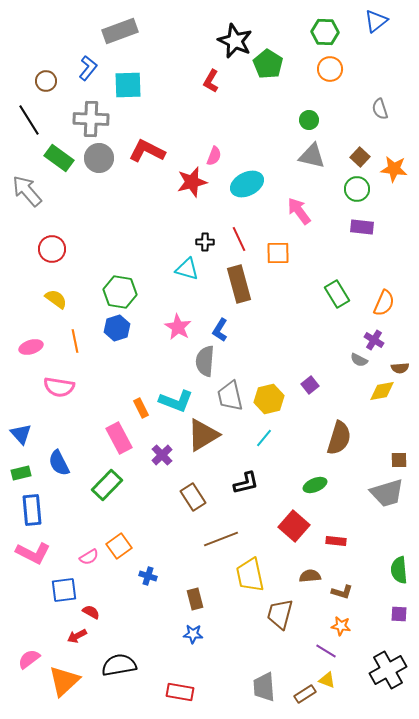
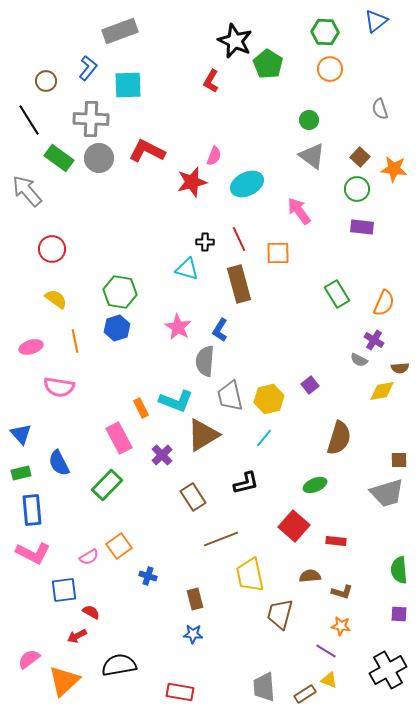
gray triangle at (312, 156): rotated 24 degrees clockwise
yellow triangle at (327, 680): moved 2 px right
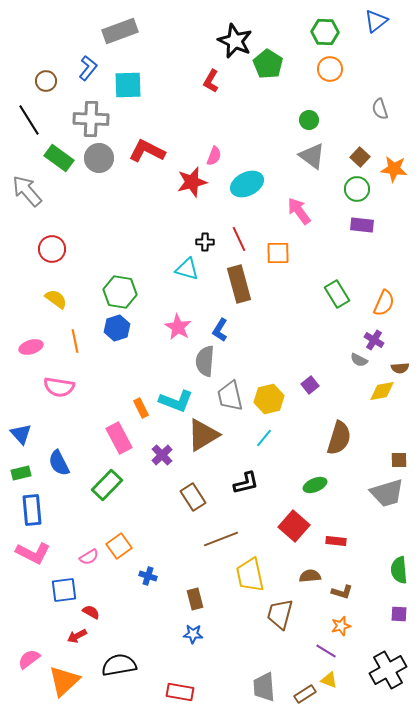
purple rectangle at (362, 227): moved 2 px up
orange star at (341, 626): rotated 24 degrees counterclockwise
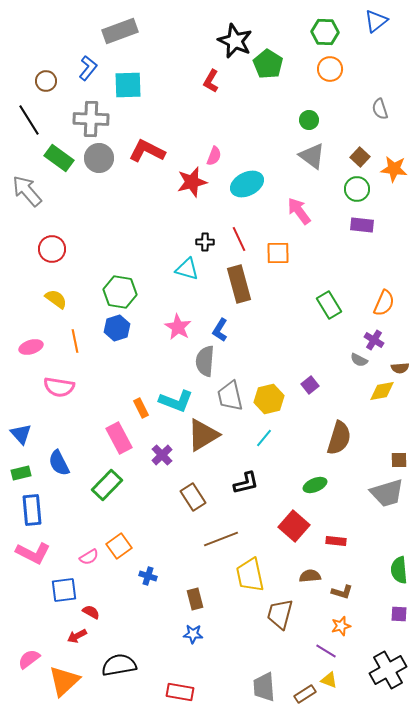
green rectangle at (337, 294): moved 8 px left, 11 px down
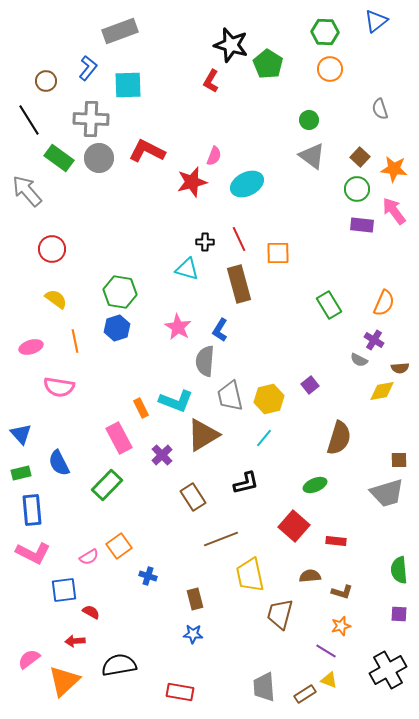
black star at (235, 41): moved 4 px left, 4 px down; rotated 8 degrees counterclockwise
pink arrow at (299, 211): moved 95 px right
red arrow at (77, 636): moved 2 px left, 5 px down; rotated 24 degrees clockwise
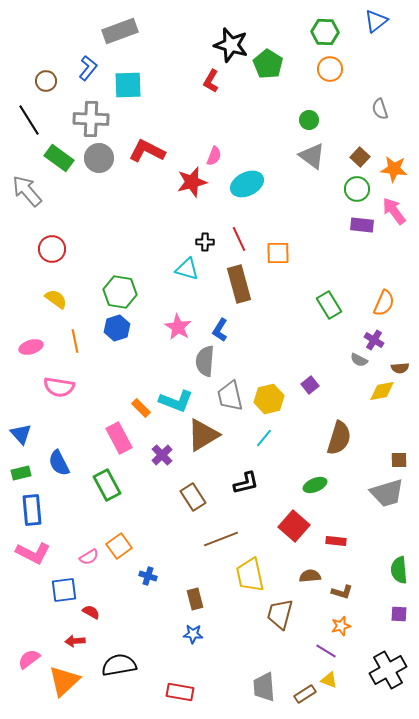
orange rectangle at (141, 408): rotated 18 degrees counterclockwise
green rectangle at (107, 485): rotated 72 degrees counterclockwise
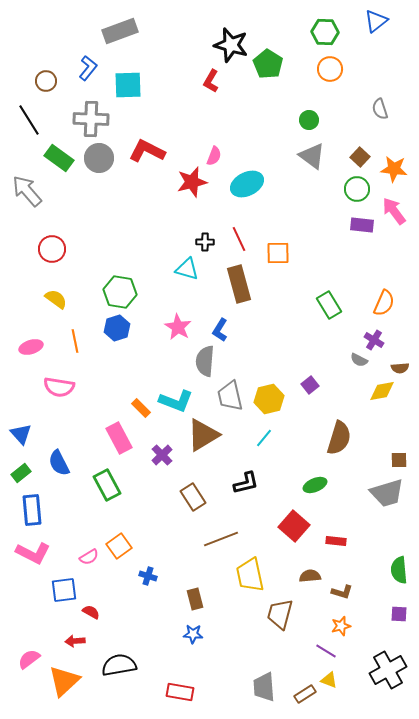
green rectangle at (21, 473): rotated 24 degrees counterclockwise
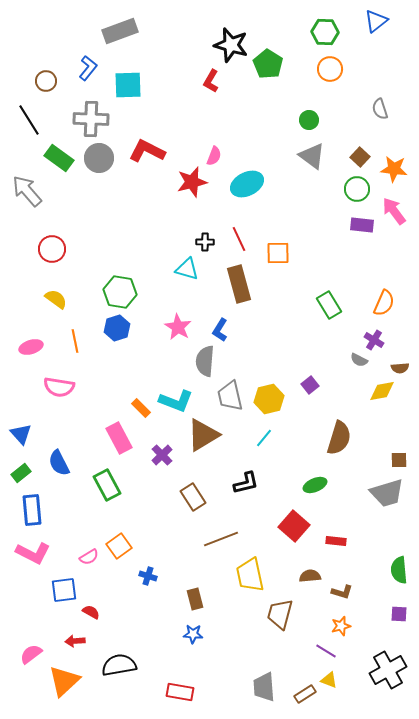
pink semicircle at (29, 659): moved 2 px right, 5 px up
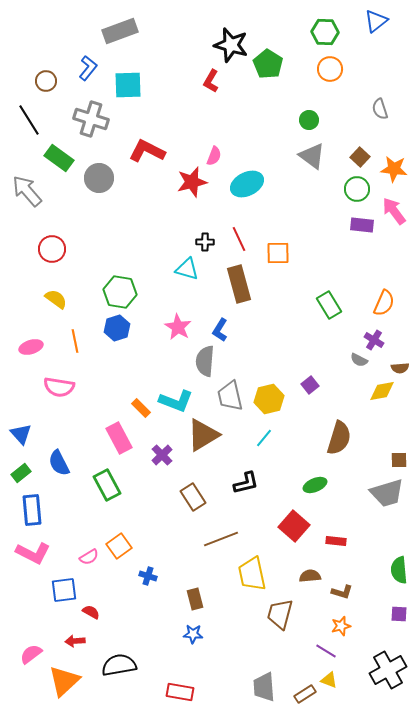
gray cross at (91, 119): rotated 16 degrees clockwise
gray circle at (99, 158): moved 20 px down
yellow trapezoid at (250, 575): moved 2 px right, 1 px up
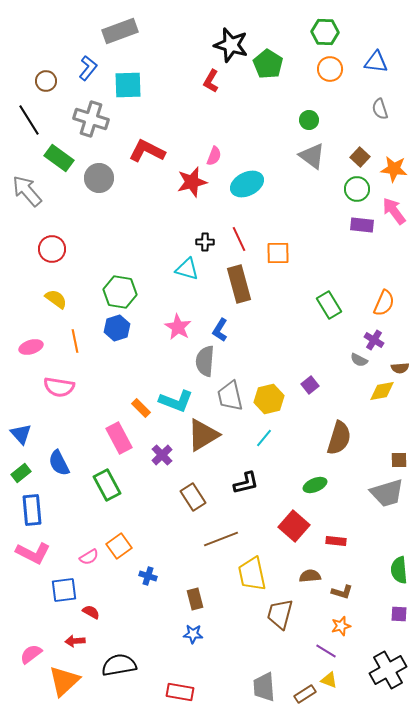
blue triangle at (376, 21): moved 41 px down; rotated 45 degrees clockwise
